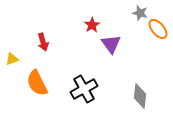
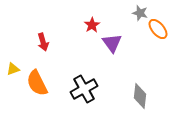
purple triangle: moved 1 px right, 1 px up
yellow triangle: moved 1 px right, 10 px down
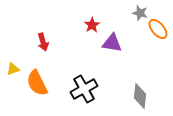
purple triangle: rotated 45 degrees counterclockwise
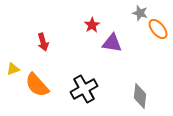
orange semicircle: moved 2 px down; rotated 16 degrees counterclockwise
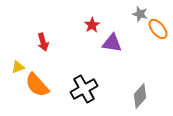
gray star: moved 1 px down
yellow triangle: moved 5 px right, 2 px up
gray diamond: rotated 35 degrees clockwise
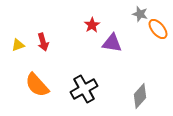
yellow triangle: moved 22 px up
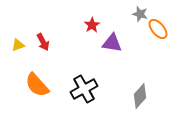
red arrow: rotated 12 degrees counterclockwise
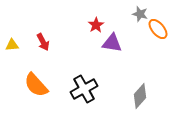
red star: moved 4 px right
yellow triangle: moved 6 px left; rotated 16 degrees clockwise
orange semicircle: moved 1 px left
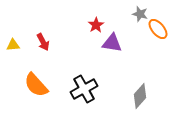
yellow triangle: moved 1 px right
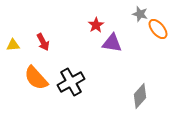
orange semicircle: moved 7 px up
black cross: moved 13 px left, 7 px up
